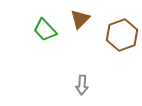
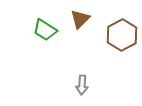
green trapezoid: rotated 15 degrees counterclockwise
brown hexagon: rotated 8 degrees counterclockwise
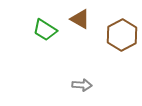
brown triangle: rotated 45 degrees counterclockwise
gray arrow: rotated 90 degrees counterclockwise
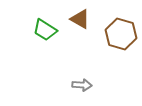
brown hexagon: moved 1 px left, 1 px up; rotated 16 degrees counterclockwise
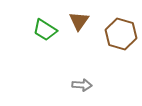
brown triangle: moved 1 px left, 2 px down; rotated 35 degrees clockwise
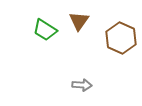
brown hexagon: moved 4 px down; rotated 8 degrees clockwise
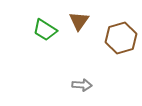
brown hexagon: rotated 20 degrees clockwise
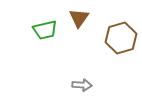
brown triangle: moved 3 px up
green trapezoid: rotated 45 degrees counterclockwise
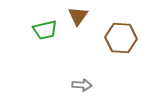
brown triangle: moved 1 px left, 2 px up
brown hexagon: rotated 20 degrees clockwise
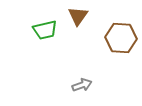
gray arrow: rotated 24 degrees counterclockwise
